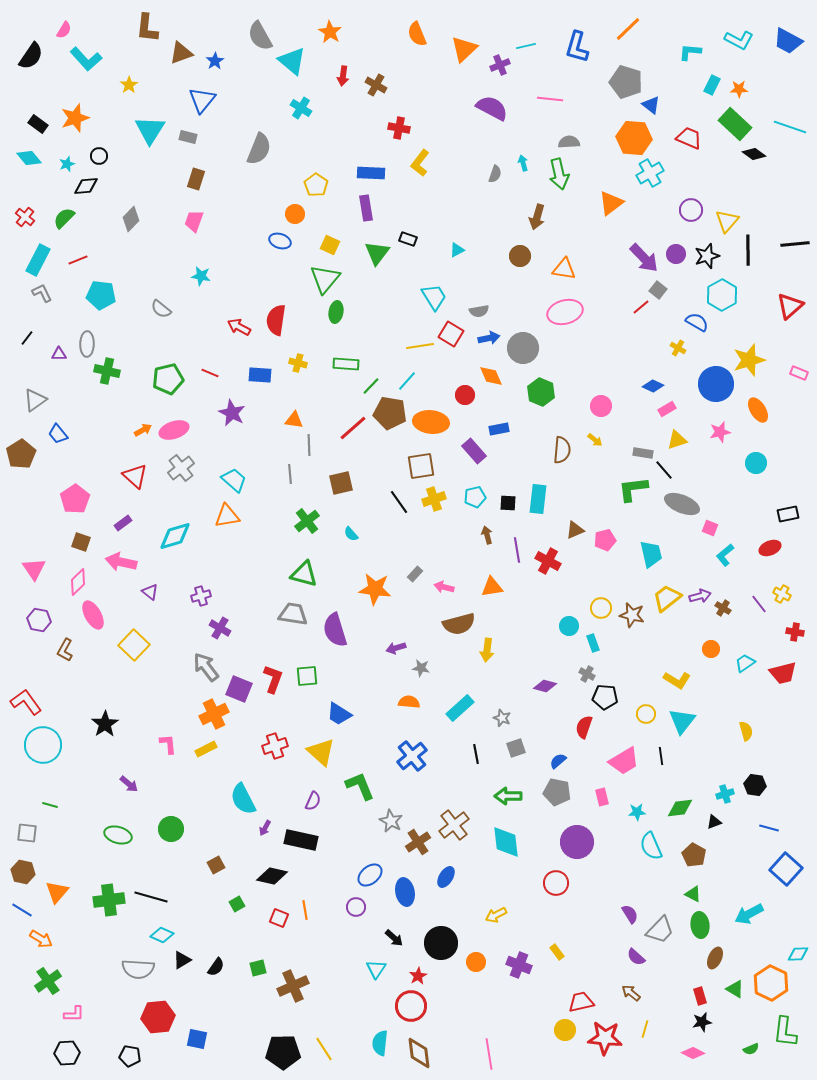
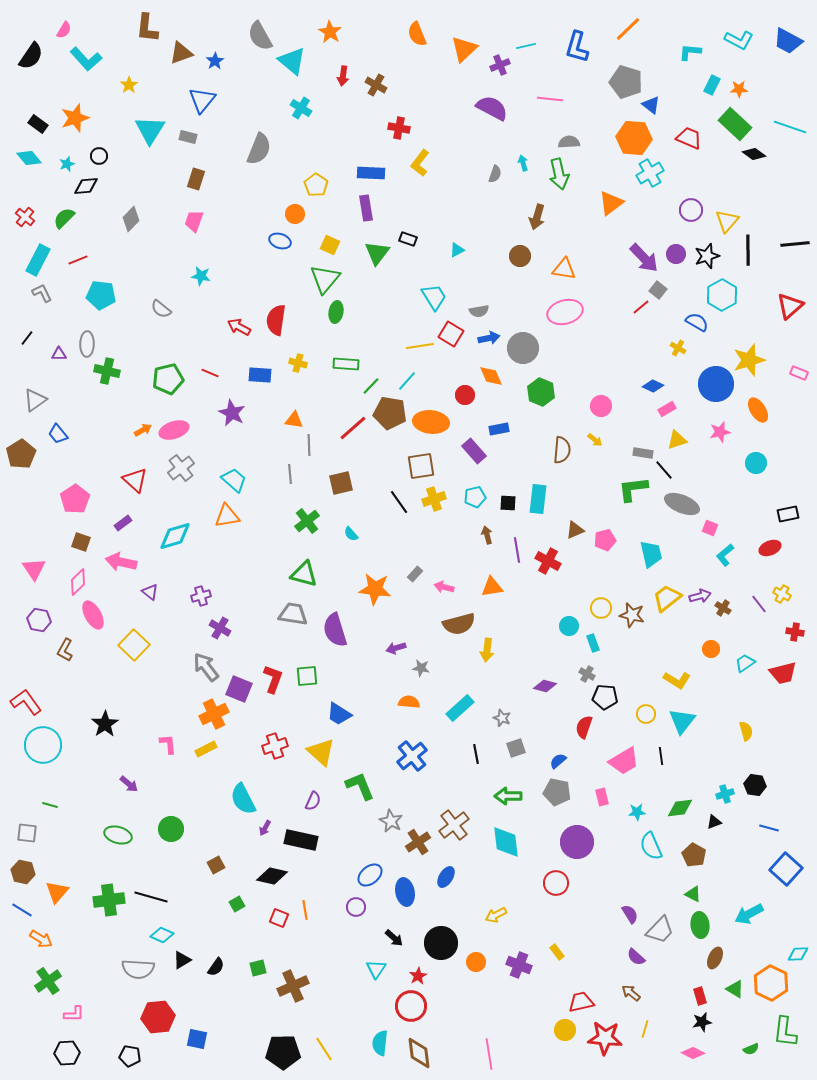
red triangle at (135, 476): moved 4 px down
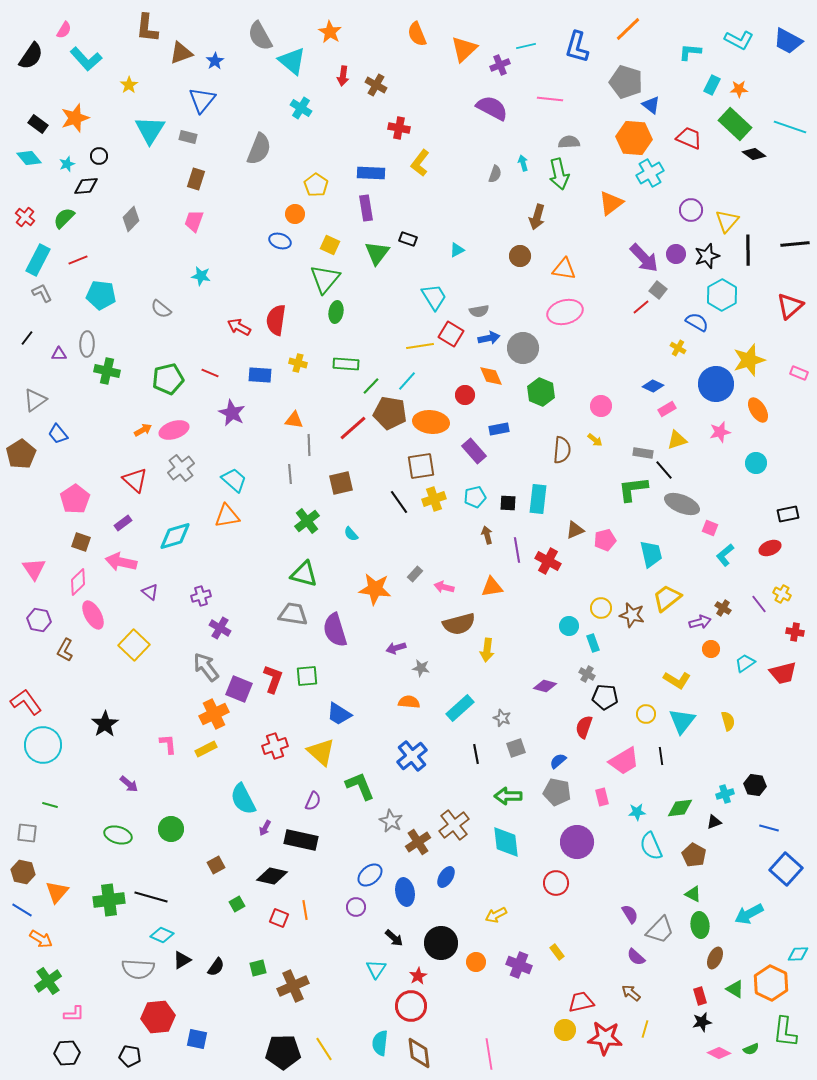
purple arrow at (700, 596): moved 26 px down
yellow semicircle at (746, 731): moved 18 px left, 10 px up
pink diamond at (693, 1053): moved 26 px right
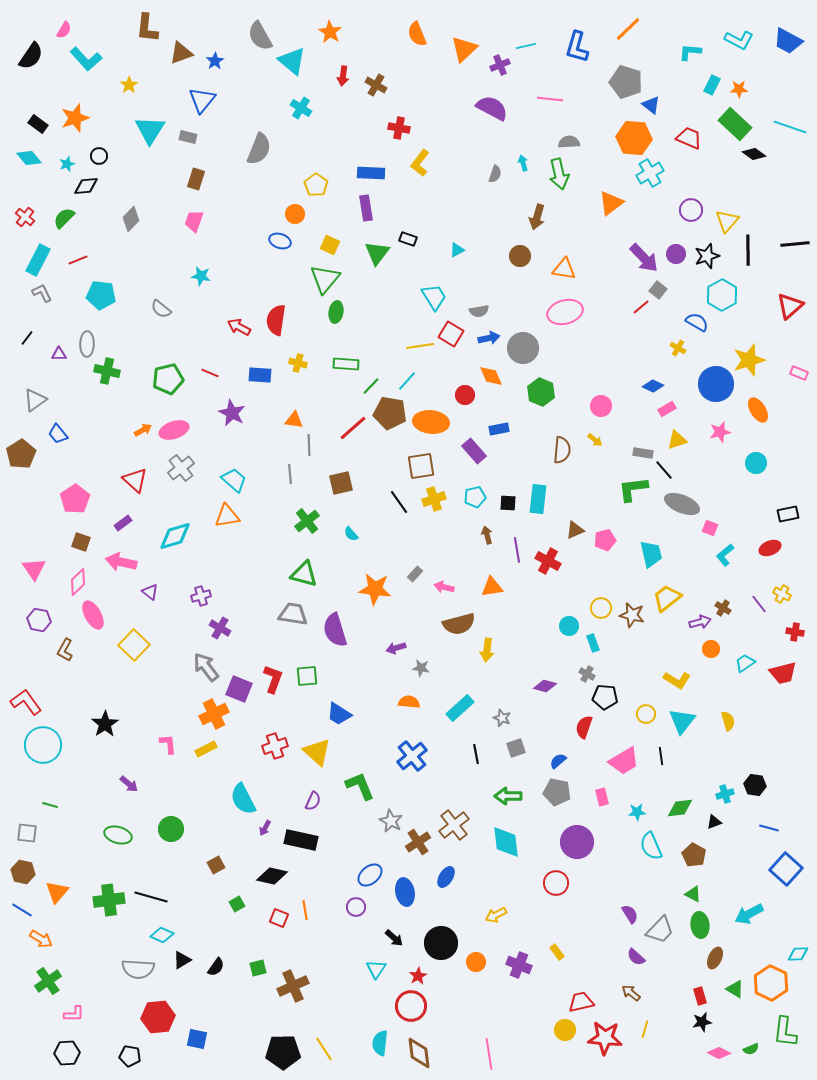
yellow triangle at (321, 752): moved 4 px left
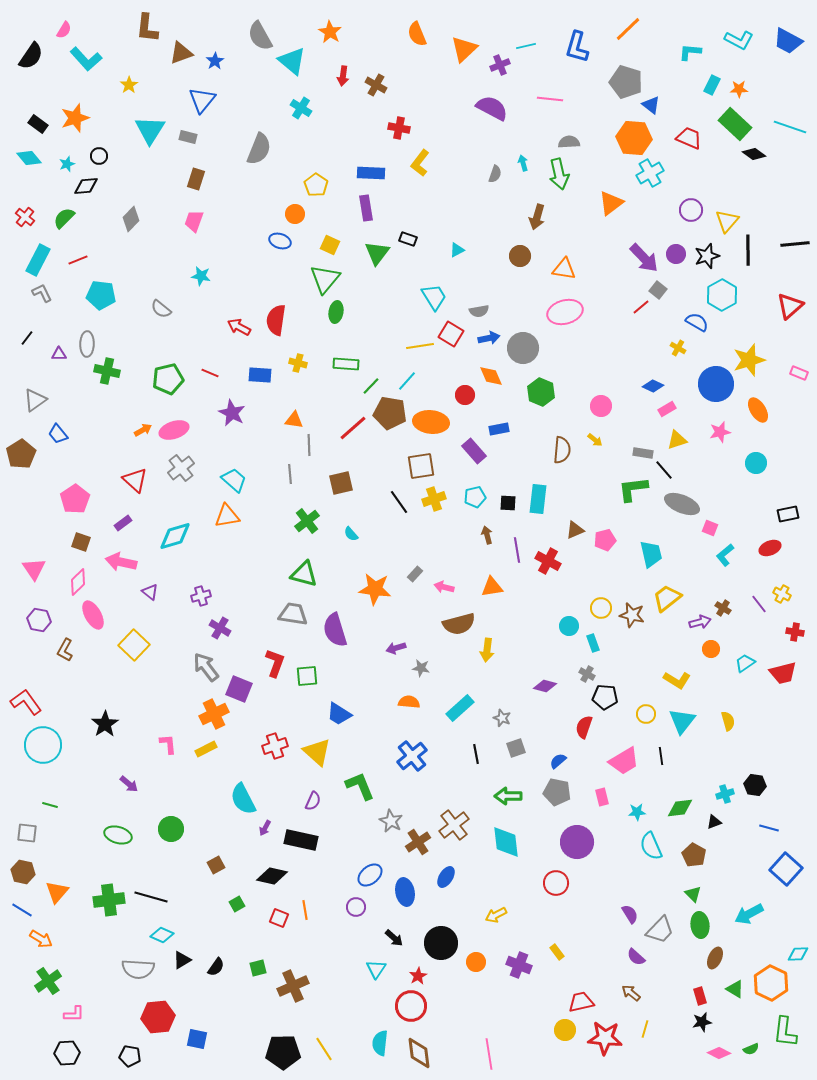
red L-shape at (273, 679): moved 2 px right, 16 px up
green triangle at (693, 894): rotated 18 degrees clockwise
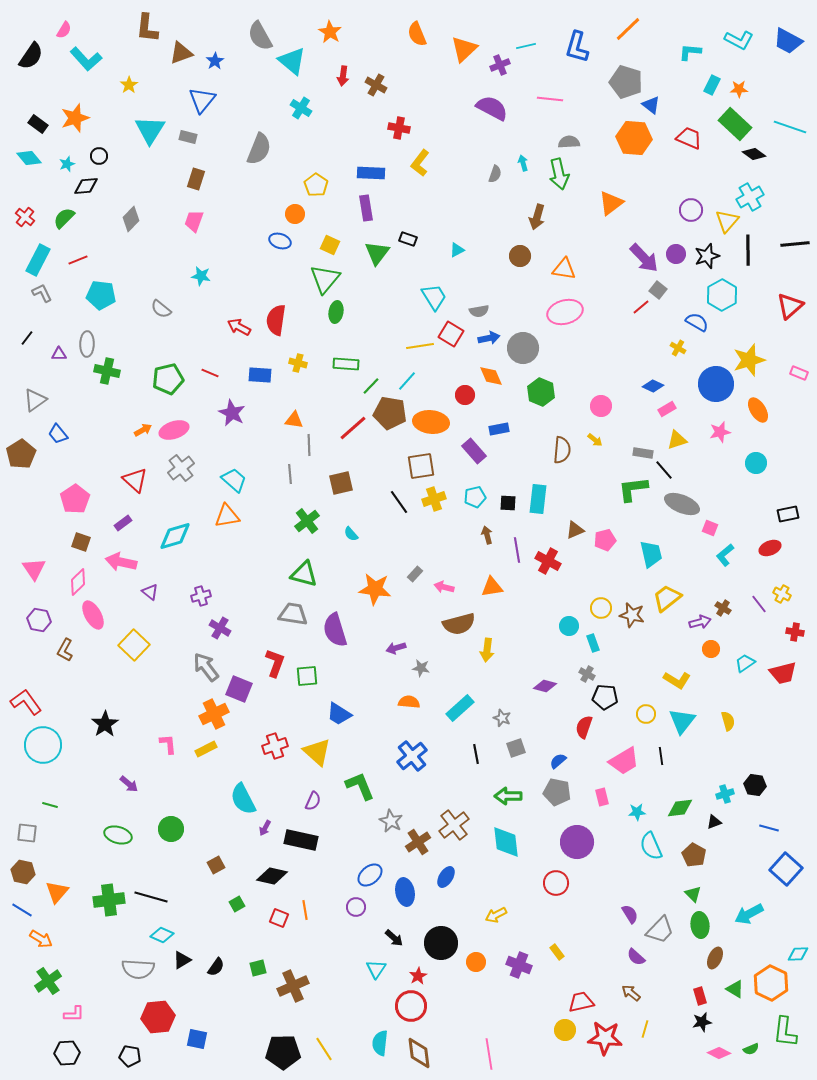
cyan cross at (650, 173): moved 100 px right, 24 px down
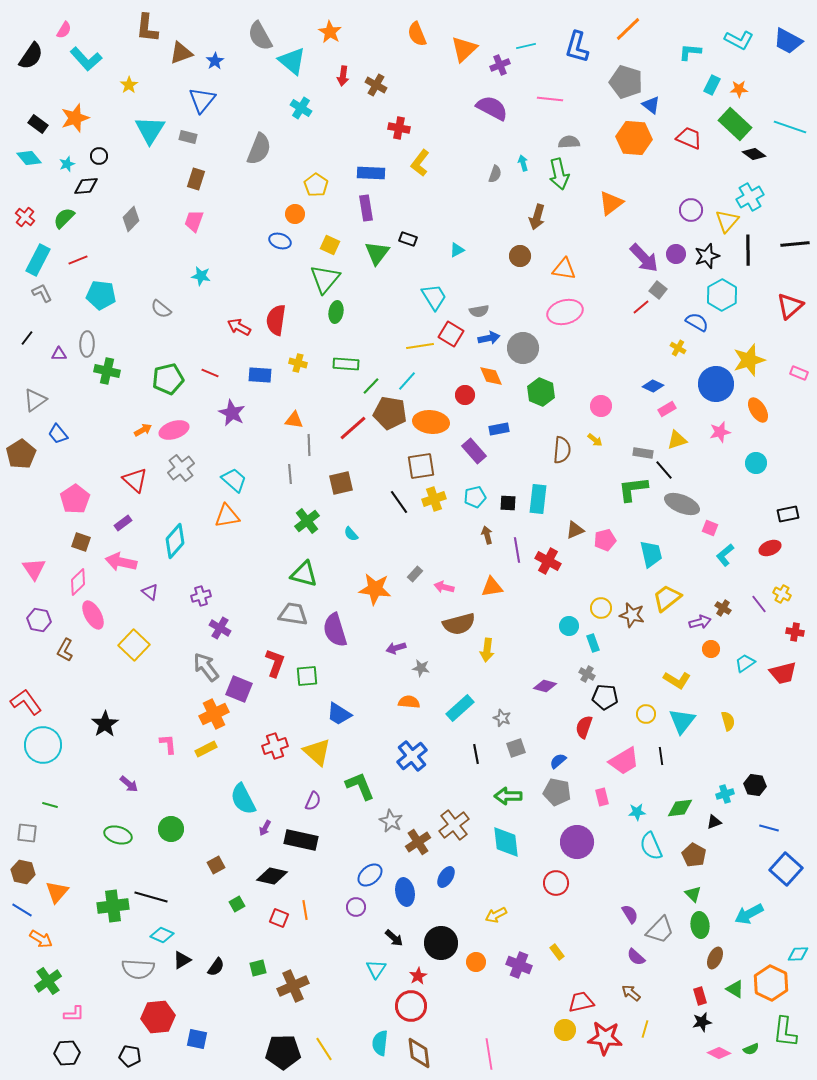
cyan diamond at (175, 536): moved 5 px down; rotated 32 degrees counterclockwise
green cross at (109, 900): moved 4 px right, 6 px down
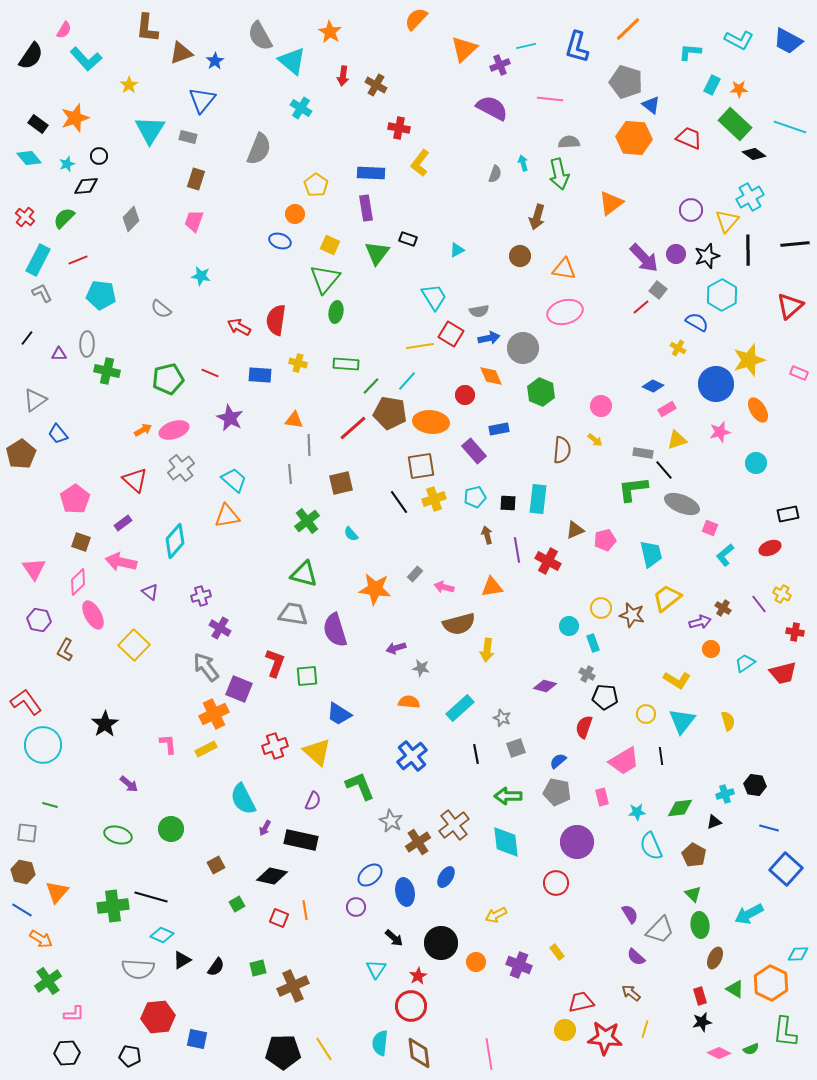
orange semicircle at (417, 34): moved 1 px left, 15 px up; rotated 65 degrees clockwise
purple star at (232, 413): moved 2 px left, 5 px down
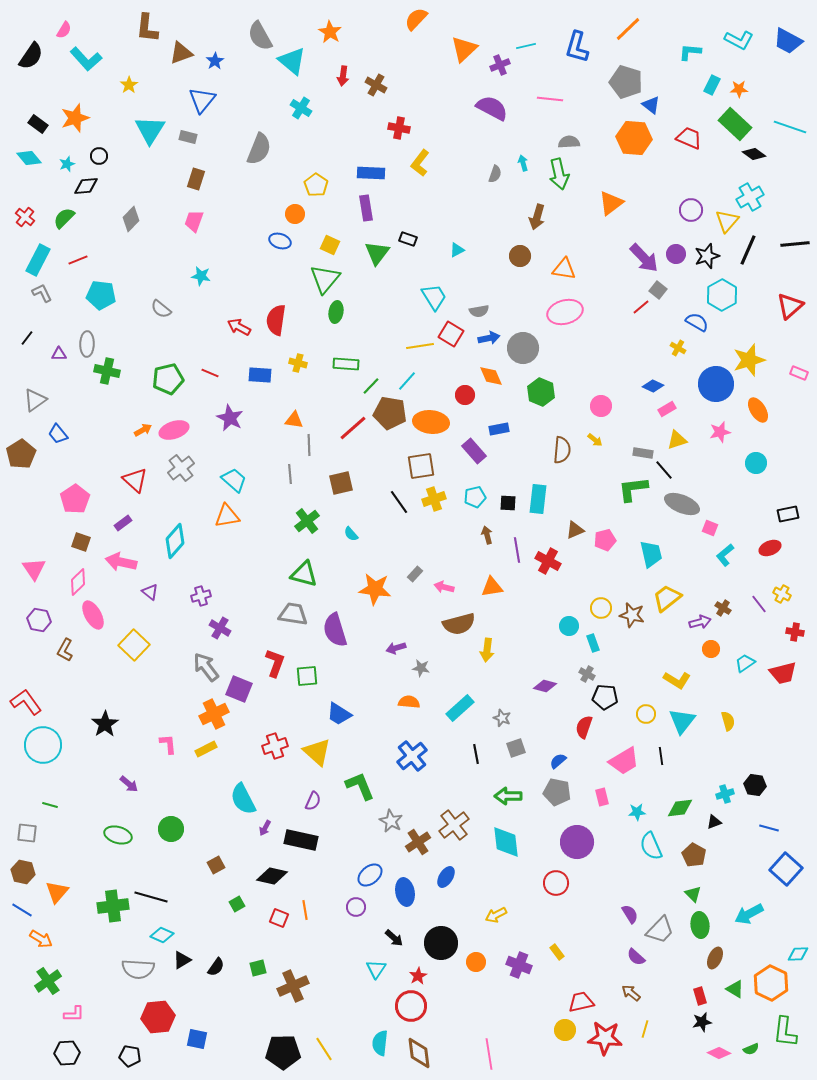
black line at (748, 250): rotated 24 degrees clockwise
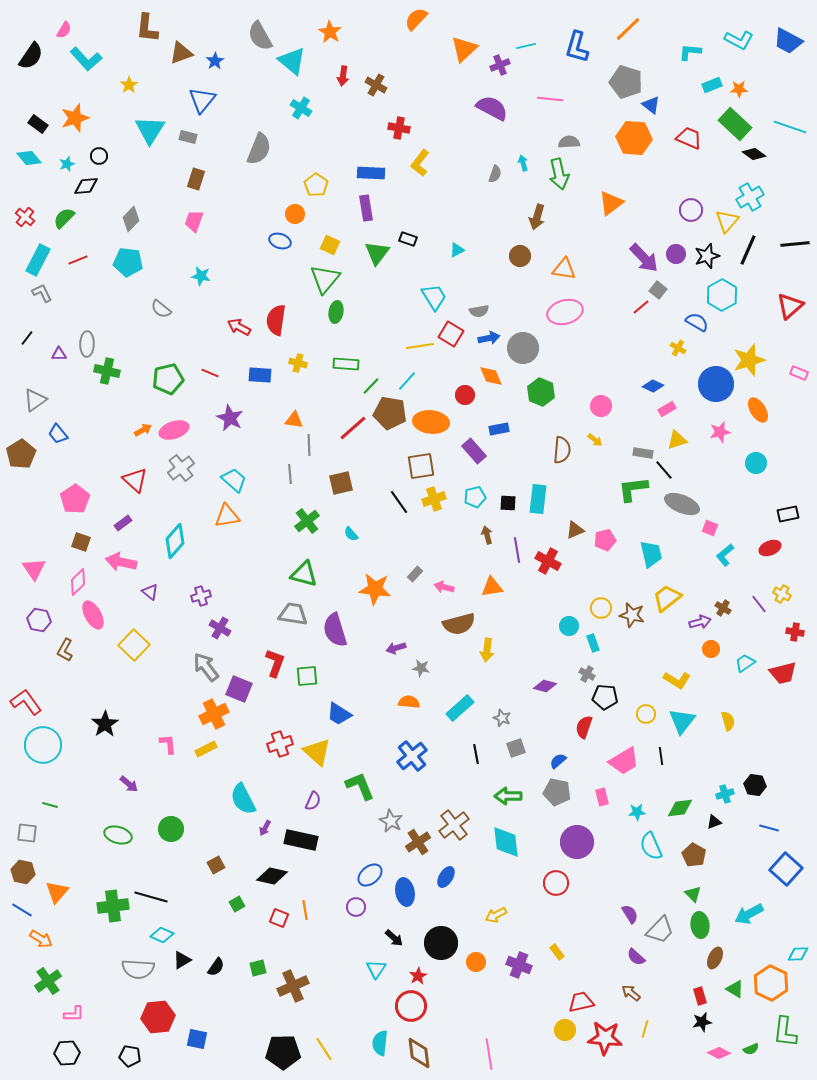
cyan rectangle at (712, 85): rotated 42 degrees clockwise
cyan pentagon at (101, 295): moved 27 px right, 33 px up
red cross at (275, 746): moved 5 px right, 2 px up
